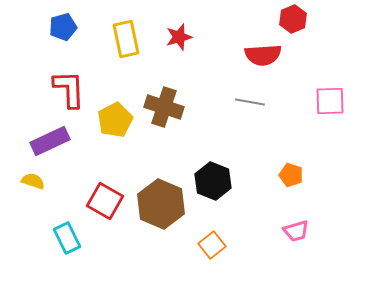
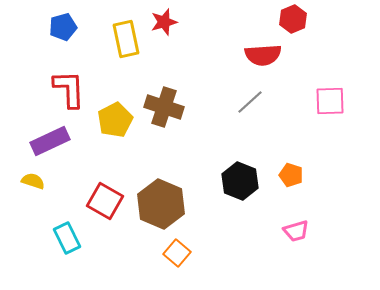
red star: moved 15 px left, 15 px up
gray line: rotated 52 degrees counterclockwise
black hexagon: moved 27 px right
orange square: moved 35 px left, 8 px down; rotated 12 degrees counterclockwise
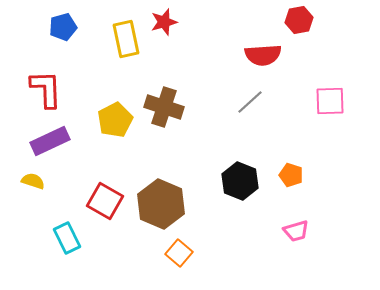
red hexagon: moved 6 px right, 1 px down; rotated 12 degrees clockwise
red L-shape: moved 23 px left
orange square: moved 2 px right
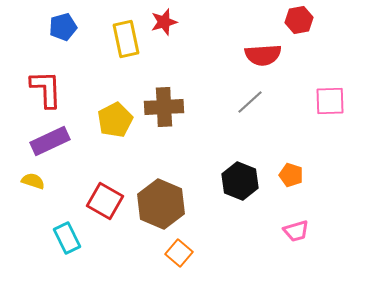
brown cross: rotated 21 degrees counterclockwise
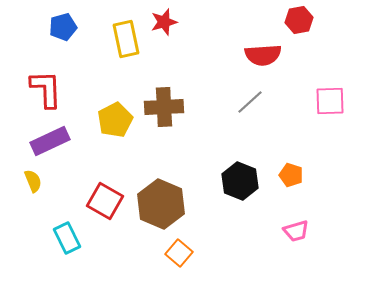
yellow semicircle: rotated 50 degrees clockwise
